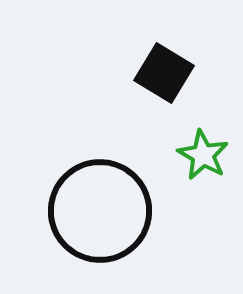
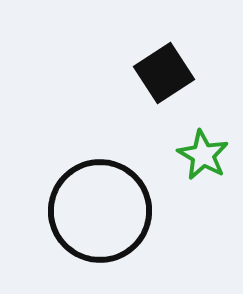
black square: rotated 26 degrees clockwise
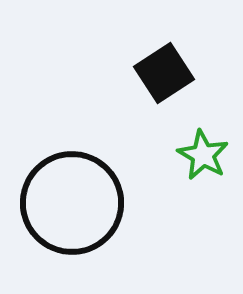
black circle: moved 28 px left, 8 px up
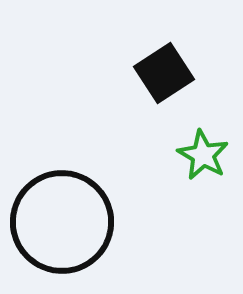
black circle: moved 10 px left, 19 px down
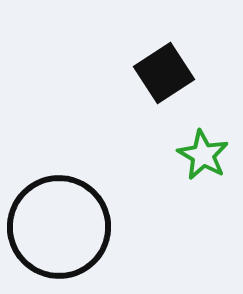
black circle: moved 3 px left, 5 px down
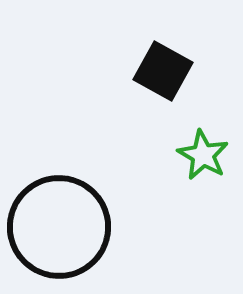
black square: moved 1 px left, 2 px up; rotated 28 degrees counterclockwise
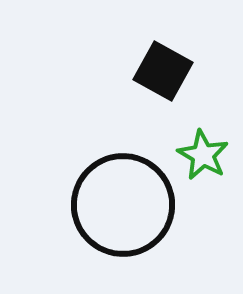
black circle: moved 64 px right, 22 px up
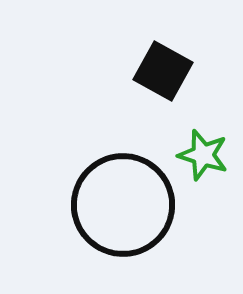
green star: rotated 12 degrees counterclockwise
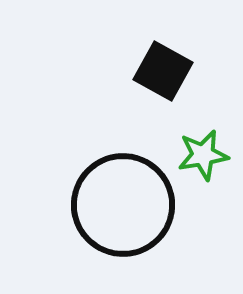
green star: rotated 27 degrees counterclockwise
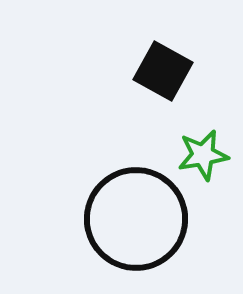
black circle: moved 13 px right, 14 px down
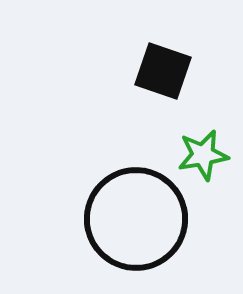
black square: rotated 10 degrees counterclockwise
